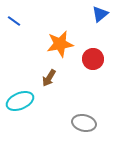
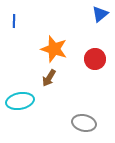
blue line: rotated 56 degrees clockwise
orange star: moved 6 px left, 5 px down; rotated 28 degrees clockwise
red circle: moved 2 px right
cyan ellipse: rotated 12 degrees clockwise
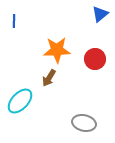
orange star: moved 3 px right, 1 px down; rotated 20 degrees counterclockwise
cyan ellipse: rotated 36 degrees counterclockwise
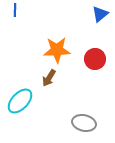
blue line: moved 1 px right, 11 px up
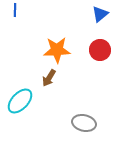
red circle: moved 5 px right, 9 px up
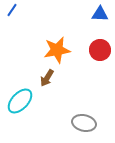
blue line: moved 3 px left; rotated 32 degrees clockwise
blue triangle: rotated 42 degrees clockwise
orange star: rotated 8 degrees counterclockwise
brown arrow: moved 2 px left
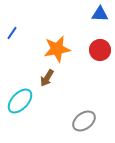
blue line: moved 23 px down
orange star: moved 1 px up
gray ellipse: moved 2 px up; rotated 50 degrees counterclockwise
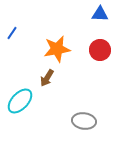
gray ellipse: rotated 45 degrees clockwise
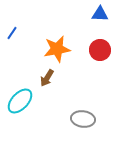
gray ellipse: moved 1 px left, 2 px up
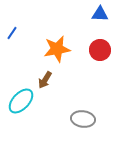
brown arrow: moved 2 px left, 2 px down
cyan ellipse: moved 1 px right
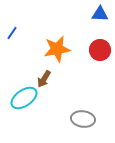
brown arrow: moved 1 px left, 1 px up
cyan ellipse: moved 3 px right, 3 px up; rotated 12 degrees clockwise
